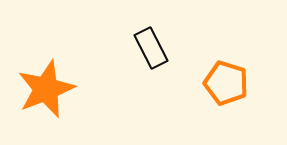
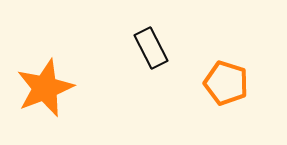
orange star: moved 1 px left, 1 px up
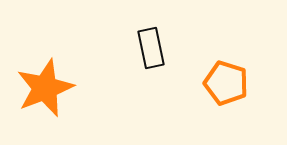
black rectangle: rotated 15 degrees clockwise
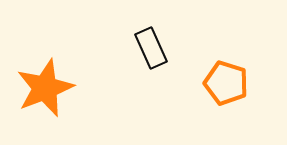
black rectangle: rotated 12 degrees counterclockwise
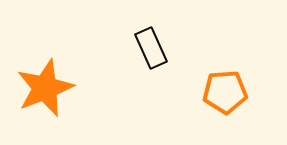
orange pentagon: moved 1 px left, 9 px down; rotated 21 degrees counterclockwise
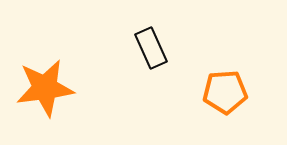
orange star: rotated 14 degrees clockwise
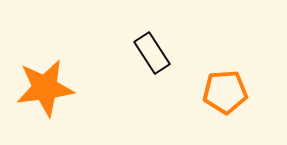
black rectangle: moved 1 px right, 5 px down; rotated 9 degrees counterclockwise
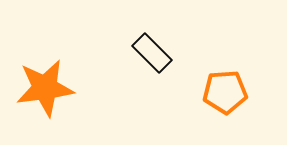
black rectangle: rotated 12 degrees counterclockwise
